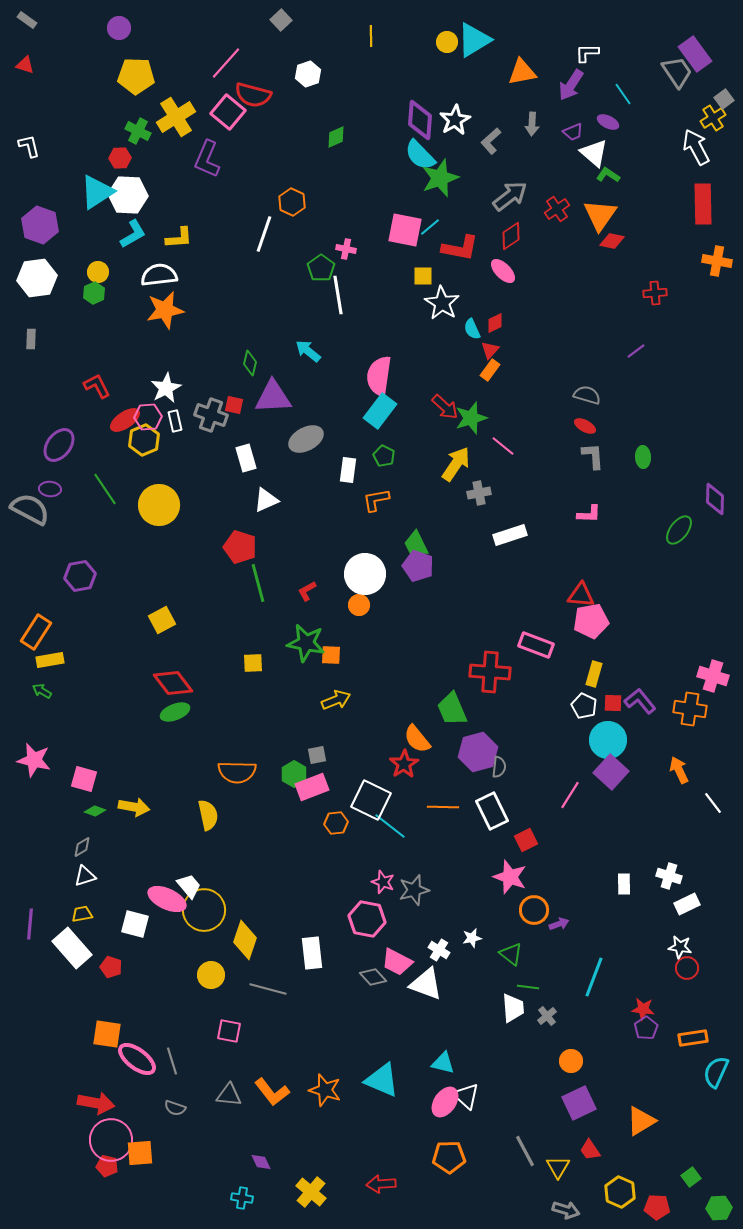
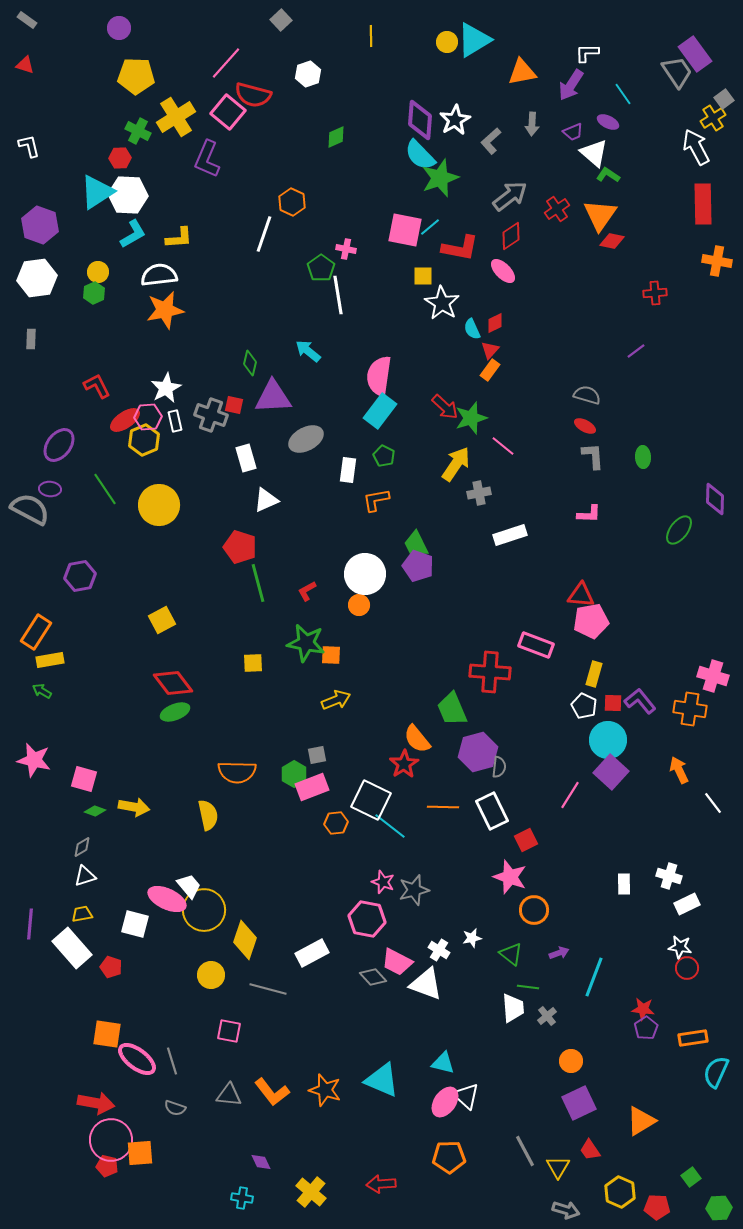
purple arrow at (559, 924): moved 29 px down
white rectangle at (312, 953): rotated 68 degrees clockwise
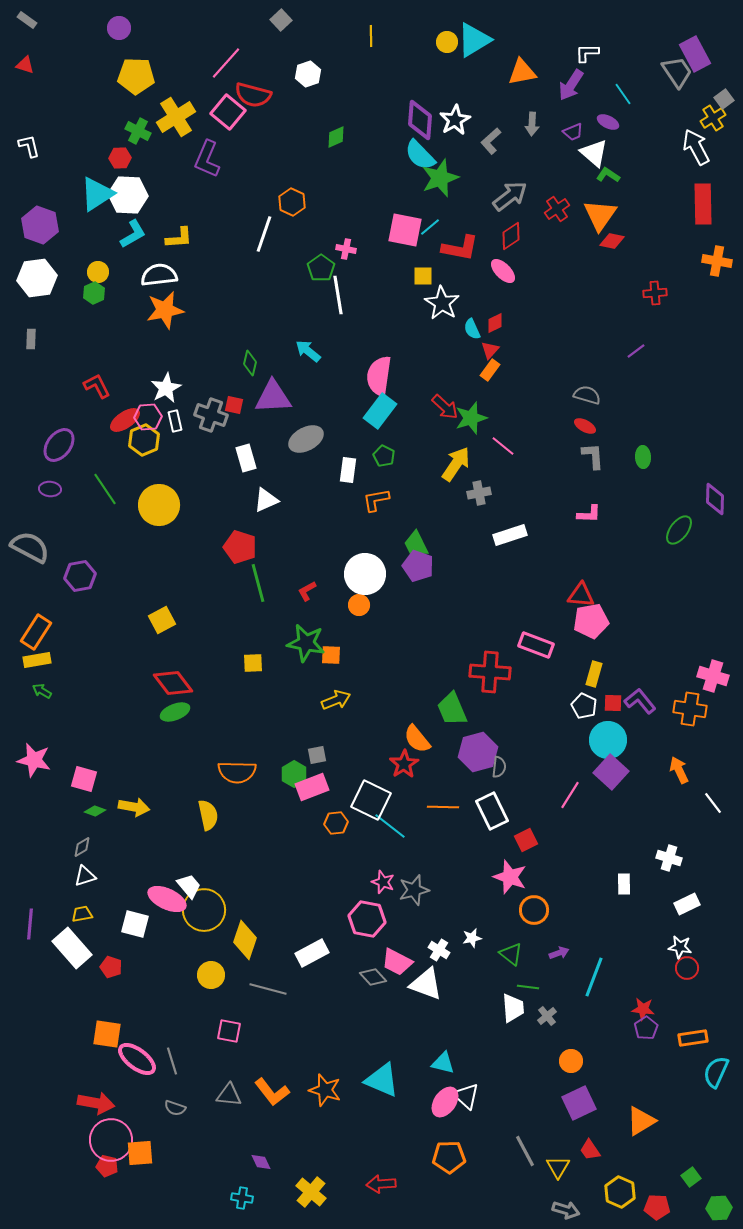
purple rectangle at (695, 54): rotated 8 degrees clockwise
cyan triangle at (97, 192): moved 2 px down
gray semicircle at (30, 509): moved 38 px down
yellow rectangle at (50, 660): moved 13 px left
white cross at (669, 876): moved 18 px up
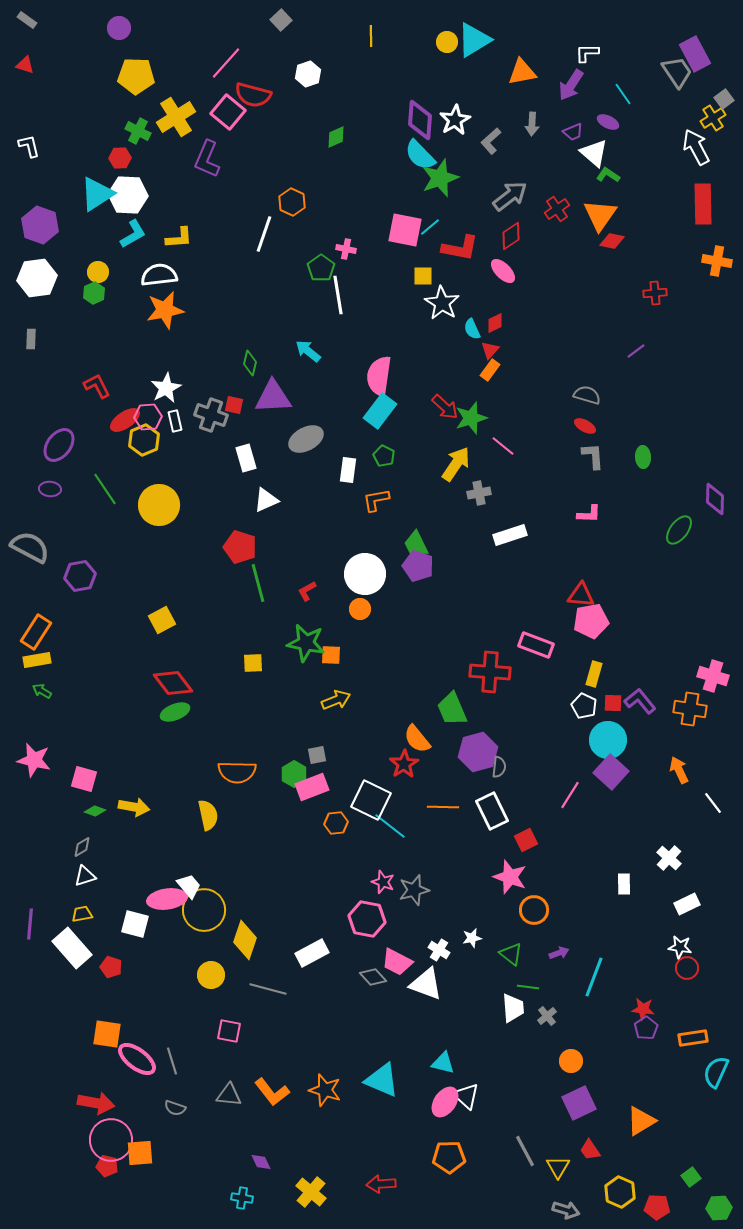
orange circle at (359, 605): moved 1 px right, 4 px down
white cross at (669, 858): rotated 25 degrees clockwise
pink ellipse at (167, 899): rotated 33 degrees counterclockwise
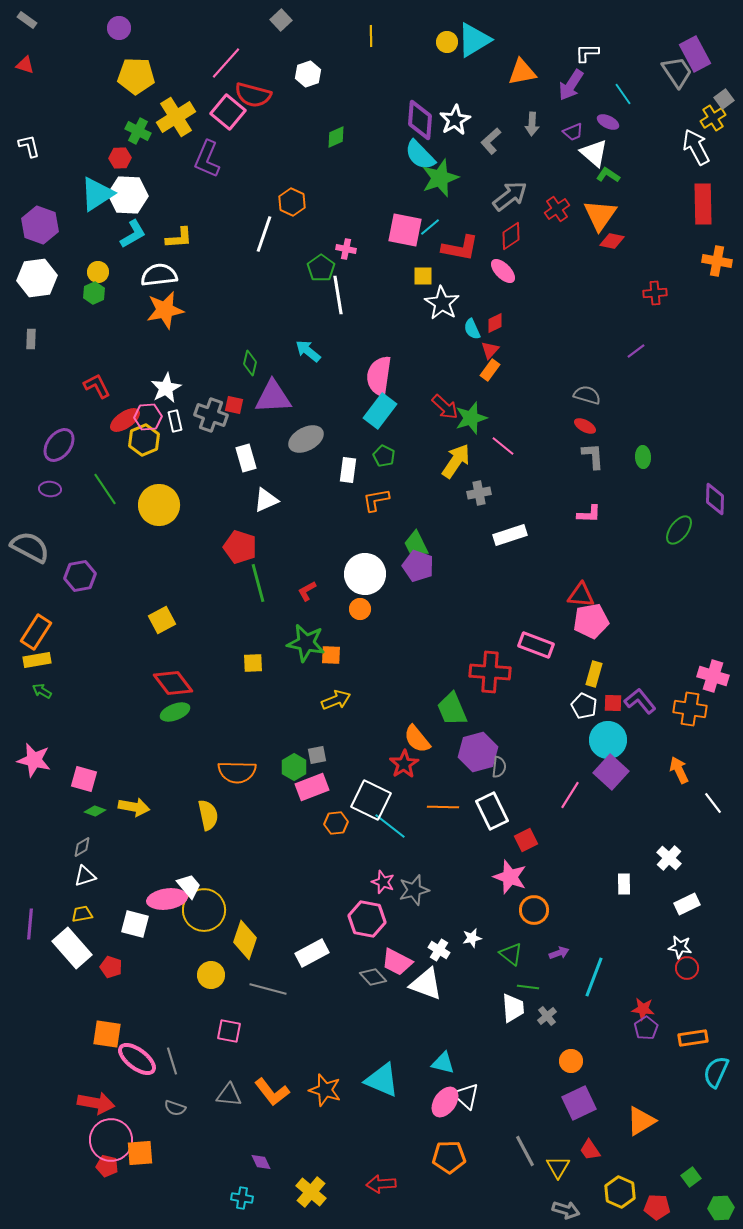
yellow arrow at (456, 464): moved 3 px up
green hexagon at (294, 774): moved 7 px up
green hexagon at (719, 1208): moved 2 px right
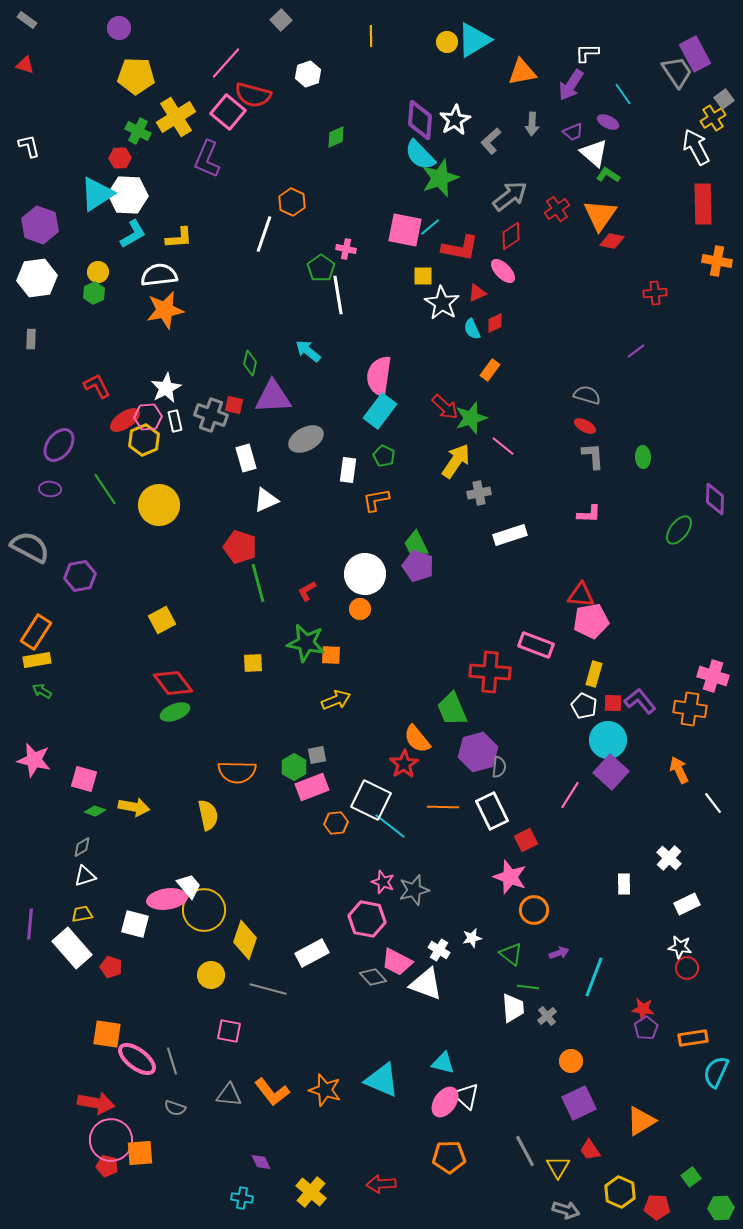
red triangle at (490, 350): moved 13 px left, 57 px up; rotated 24 degrees clockwise
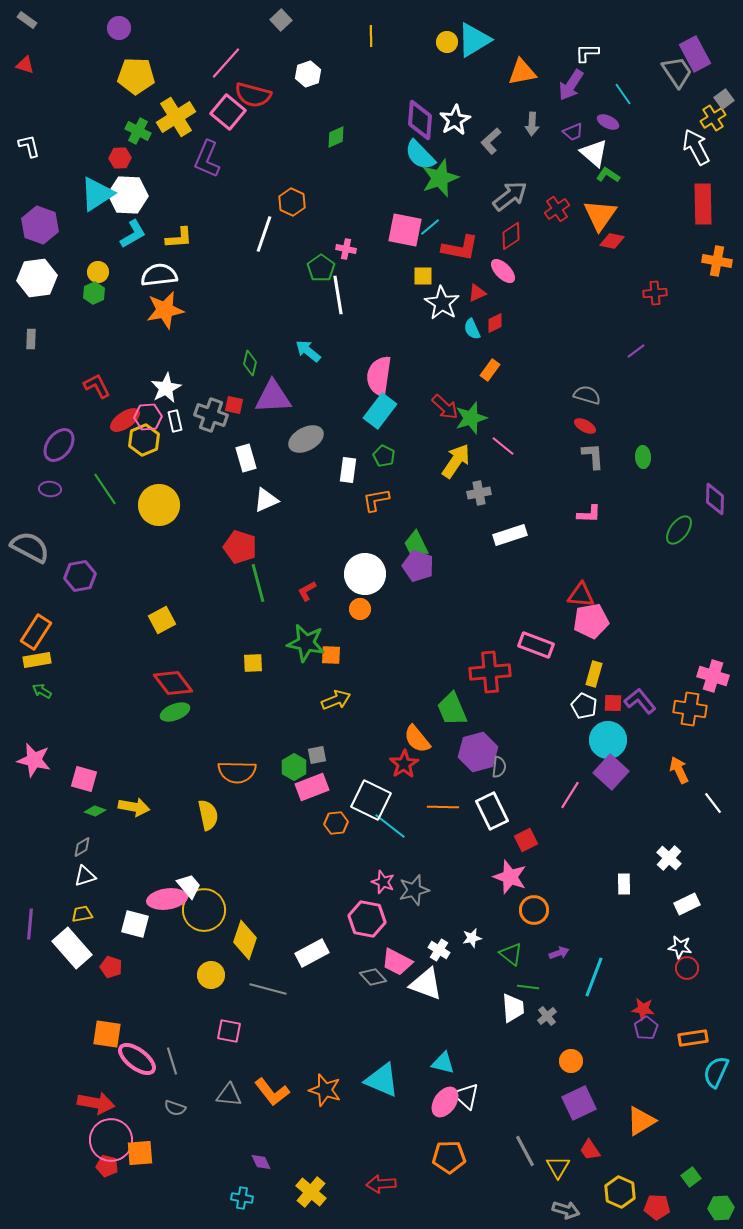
red cross at (490, 672): rotated 9 degrees counterclockwise
